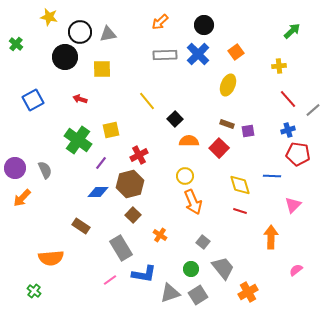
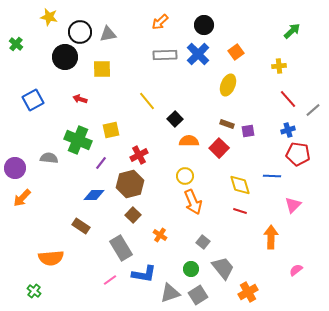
green cross at (78, 140): rotated 12 degrees counterclockwise
gray semicircle at (45, 170): moved 4 px right, 12 px up; rotated 60 degrees counterclockwise
blue diamond at (98, 192): moved 4 px left, 3 px down
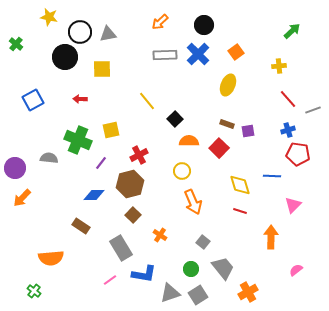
red arrow at (80, 99): rotated 16 degrees counterclockwise
gray line at (313, 110): rotated 21 degrees clockwise
yellow circle at (185, 176): moved 3 px left, 5 px up
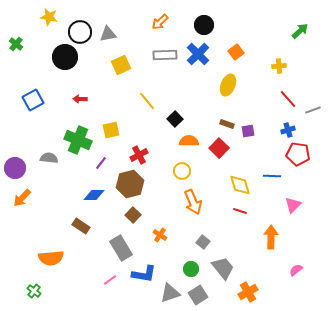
green arrow at (292, 31): moved 8 px right
yellow square at (102, 69): moved 19 px right, 4 px up; rotated 24 degrees counterclockwise
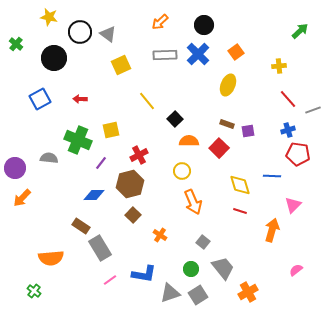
gray triangle at (108, 34): rotated 48 degrees clockwise
black circle at (65, 57): moved 11 px left, 1 px down
blue square at (33, 100): moved 7 px right, 1 px up
orange arrow at (271, 237): moved 1 px right, 7 px up; rotated 15 degrees clockwise
gray rectangle at (121, 248): moved 21 px left
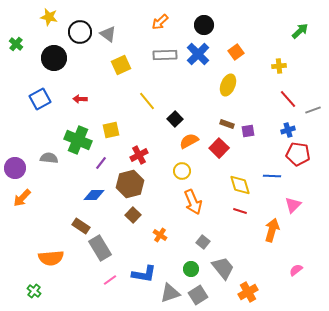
orange semicircle at (189, 141): rotated 30 degrees counterclockwise
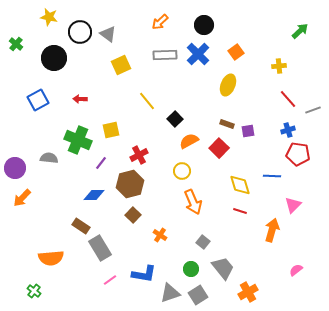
blue square at (40, 99): moved 2 px left, 1 px down
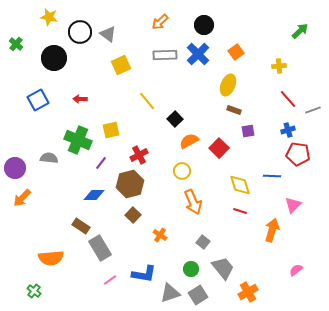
brown rectangle at (227, 124): moved 7 px right, 14 px up
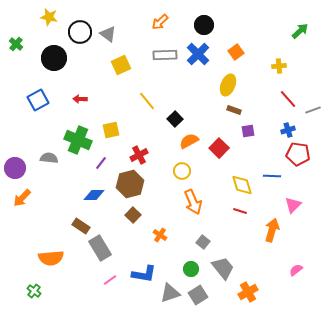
yellow diamond at (240, 185): moved 2 px right
